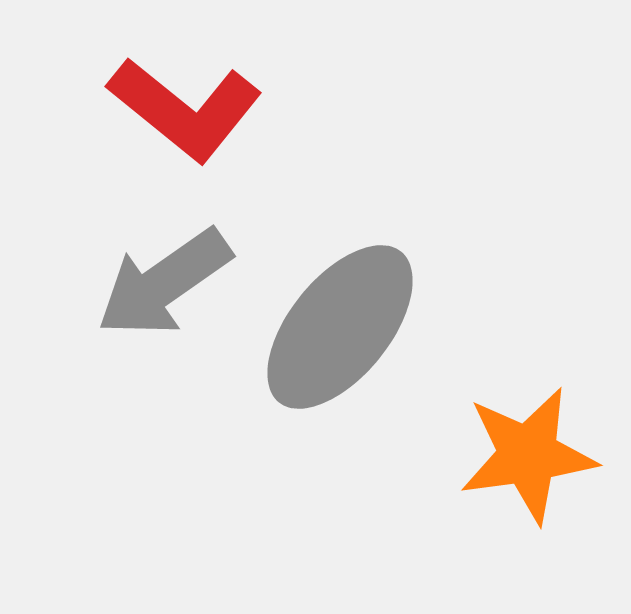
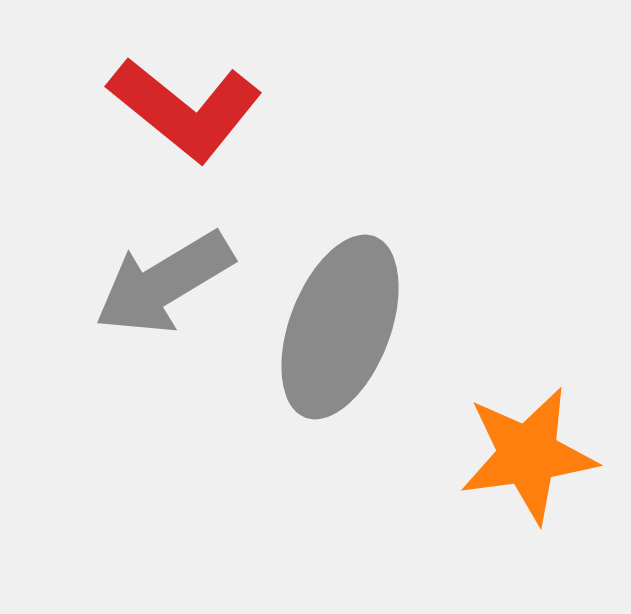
gray arrow: rotated 4 degrees clockwise
gray ellipse: rotated 18 degrees counterclockwise
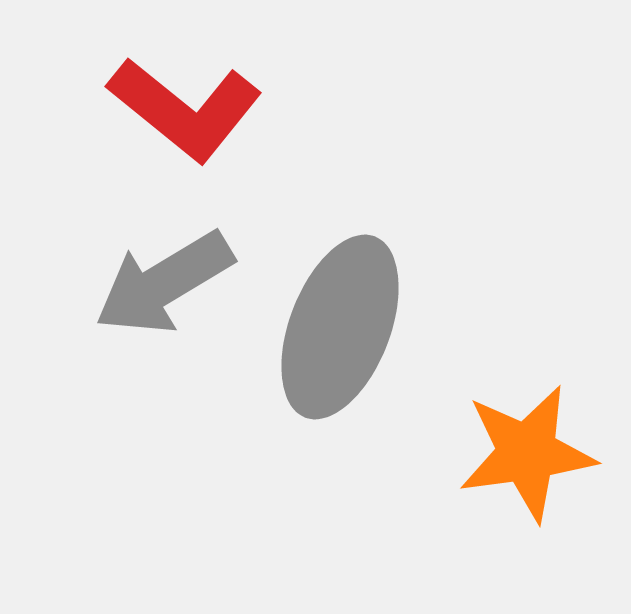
orange star: moved 1 px left, 2 px up
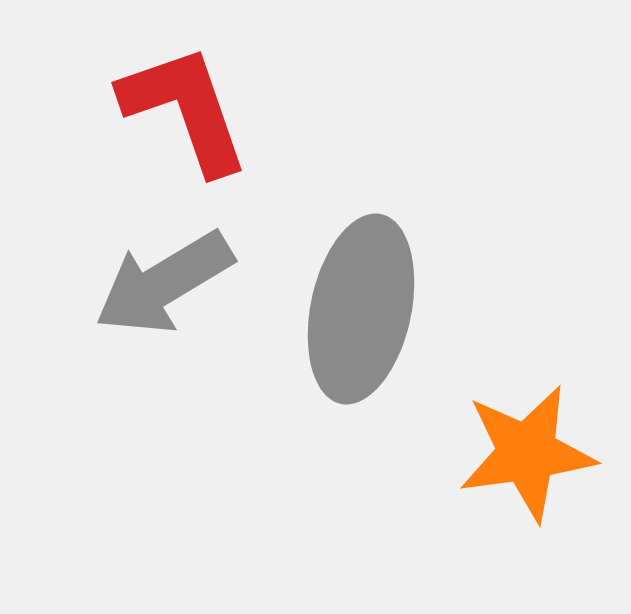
red L-shape: rotated 148 degrees counterclockwise
gray ellipse: moved 21 px right, 18 px up; rotated 9 degrees counterclockwise
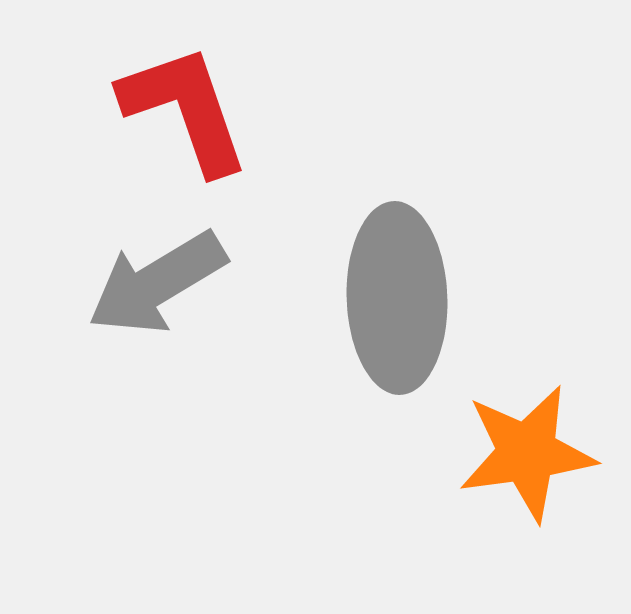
gray arrow: moved 7 px left
gray ellipse: moved 36 px right, 11 px up; rotated 14 degrees counterclockwise
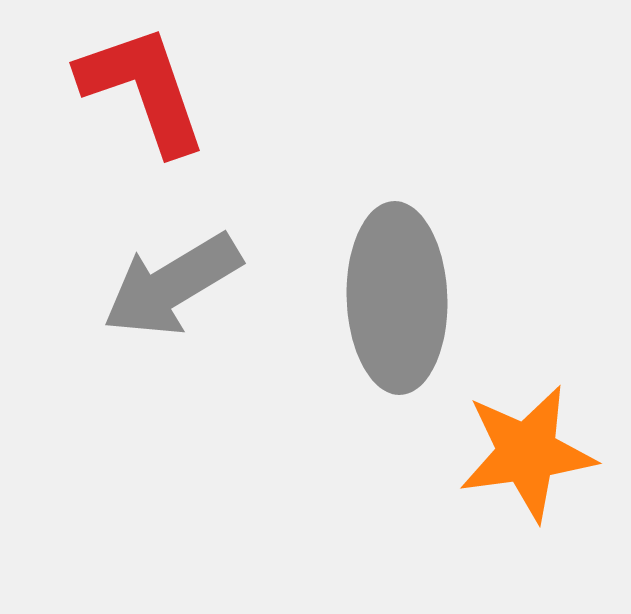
red L-shape: moved 42 px left, 20 px up
gray arrow: moved 15 px right, 2 px down
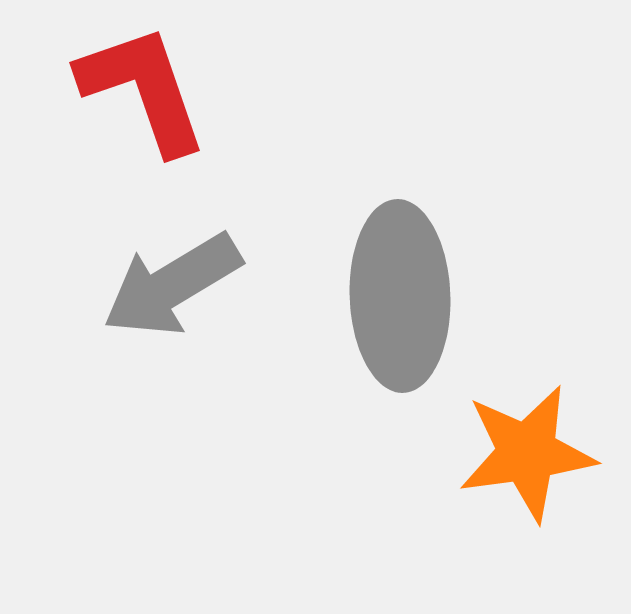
gray ellipse: moved 3 px right, 2 px up
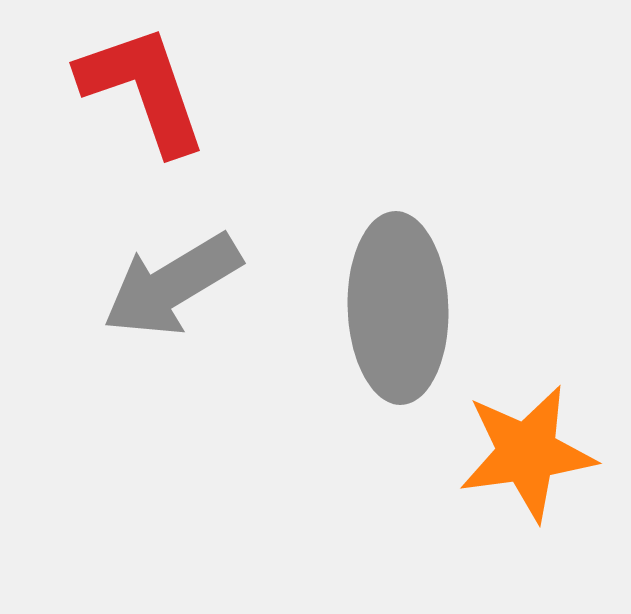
gray ellipse: moved 2 px left, 12 px down
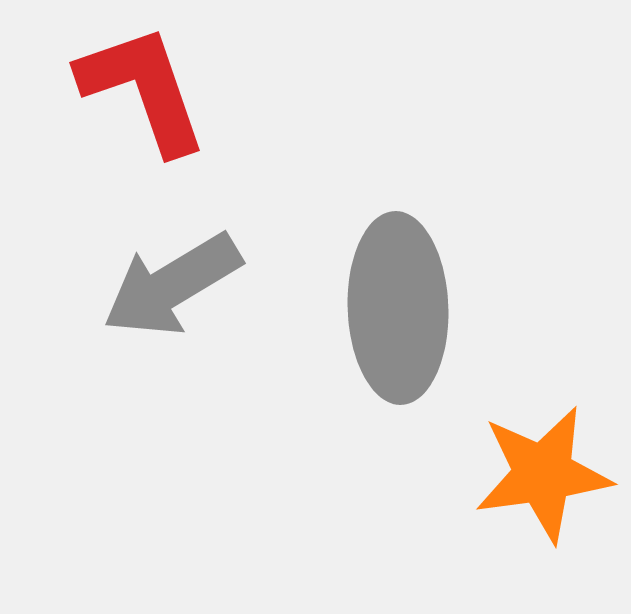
orange star: moved 16 px right, 21 px down
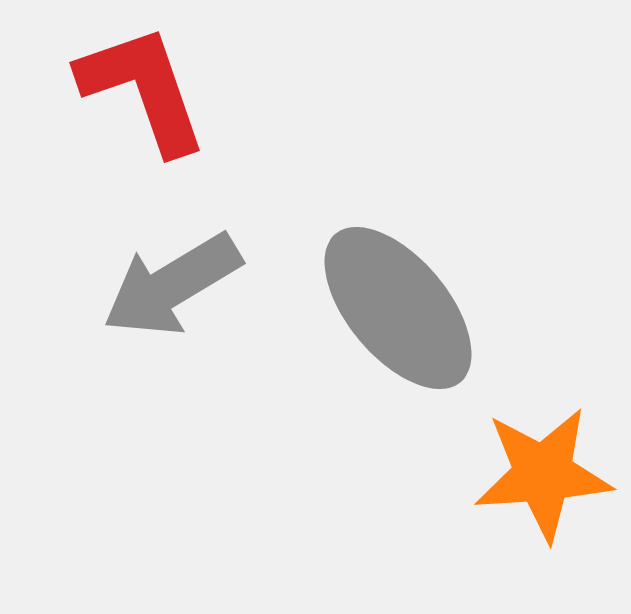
gray ellipse: rotated 38 degrees counterclockwise
orange star: rotated 4 degrees clockwise
